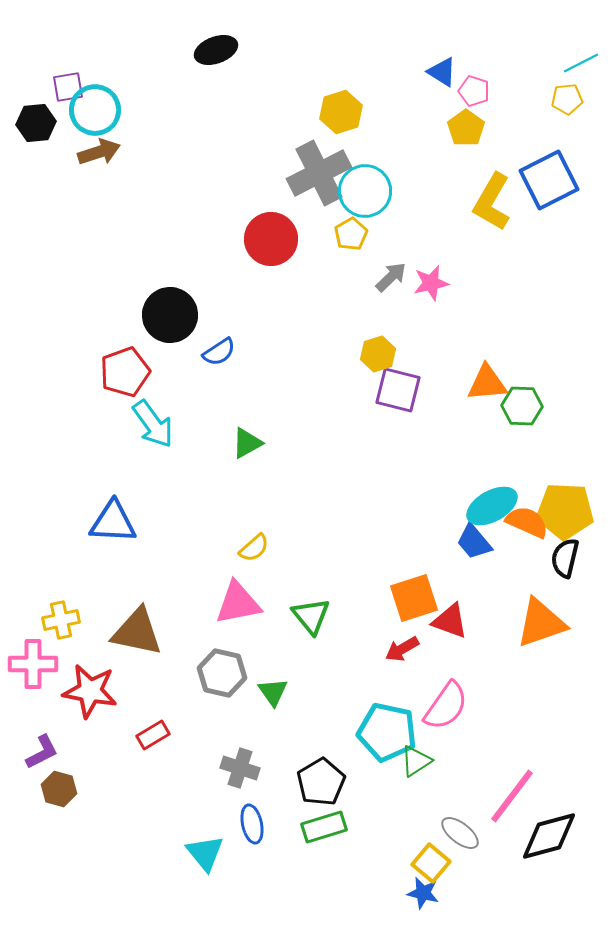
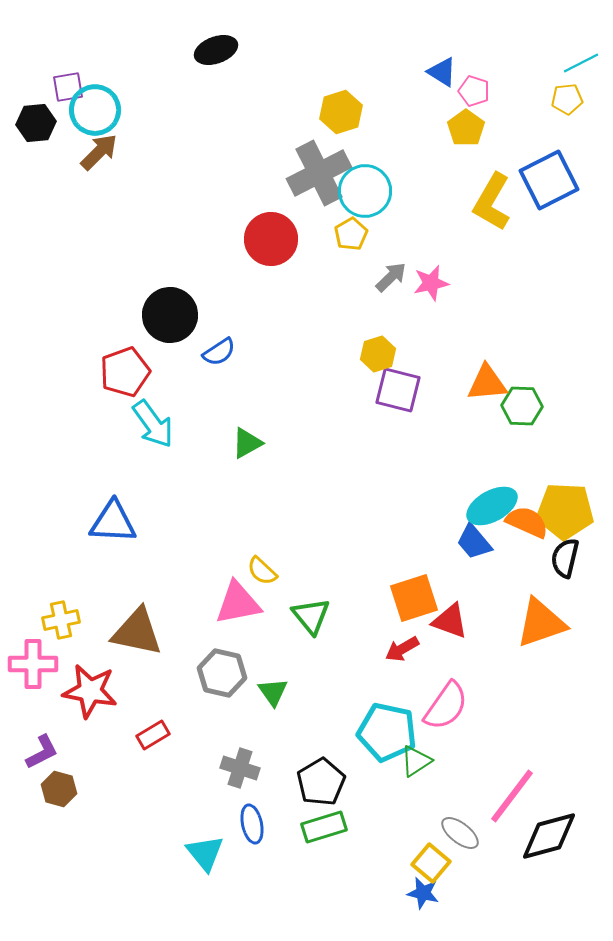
brown arrow at (99, 152): rotated 27 degrees counterclockwise
yellow semicircle at (254, 548): moved 8 px right, 23 px down; rotated 84 degrees clockwise
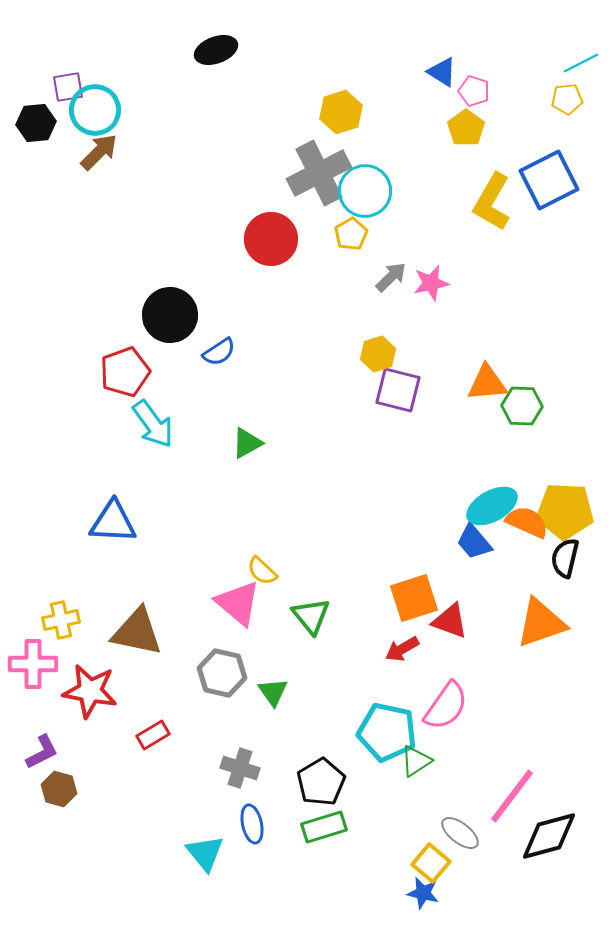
pink triangle at (238, 603): rotated 51 degrees clockwise
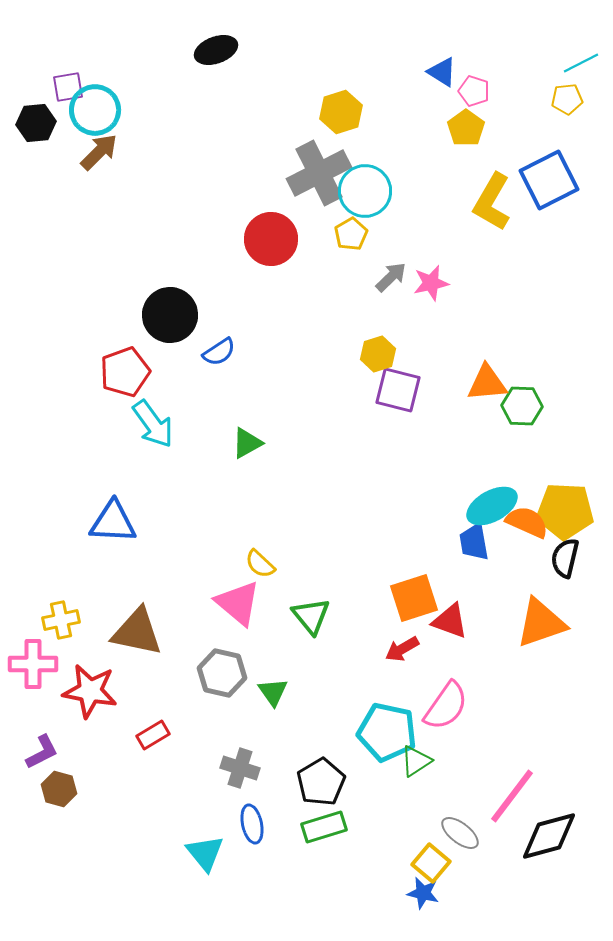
blue trapezoid at (474, 542): rotated 30 degrees clockwise
yellow semicircle at (262, 571): moved 2 px left, 7 px up
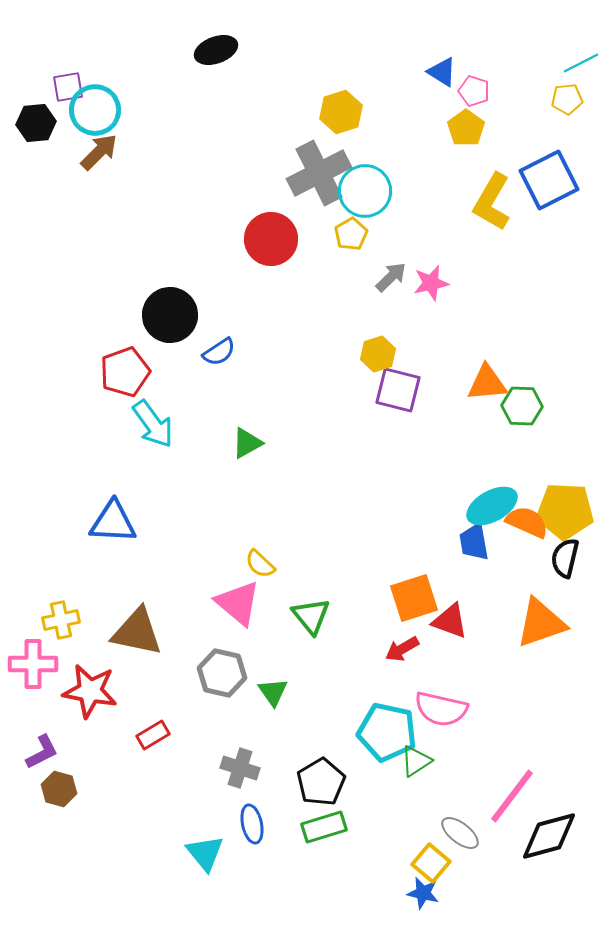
pink semicircle at (446, 706): moved 5 px left, 3 px down; rotated 68 degrees clockwise
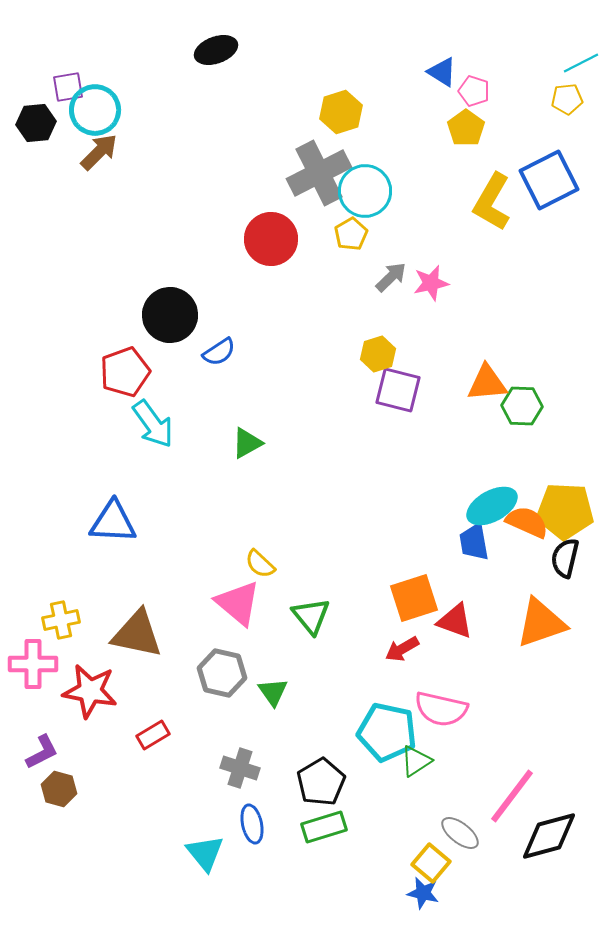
red triangle at (450, 621): moved 5 px right
brown triangle at (137, 632): moved 2 px down
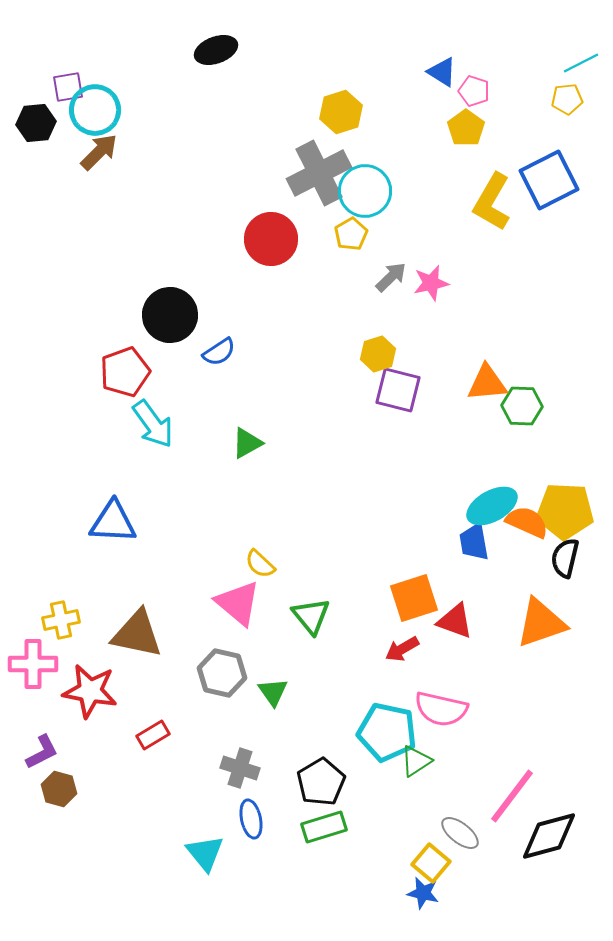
blue ellipse at (252, 824): moved 1 px left, 5 px up
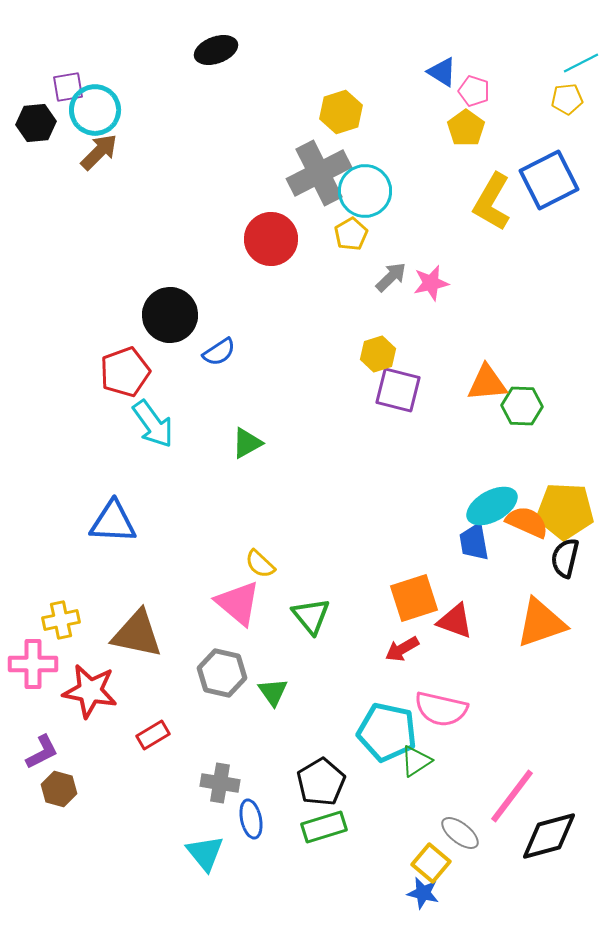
gray cross at (240, 768): moved 20 px left, 15 px down; rotated 9 degrees counterclockwise
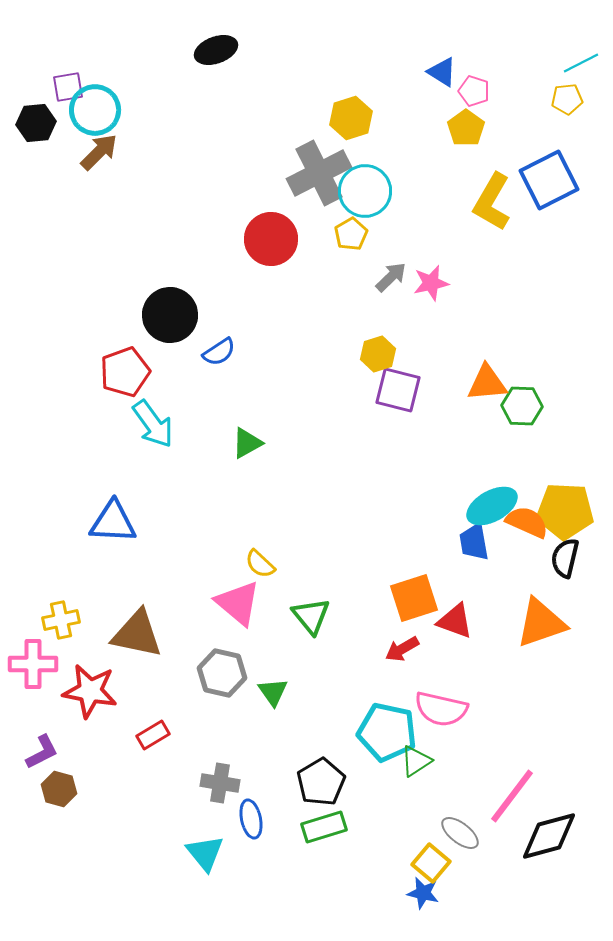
yellow hexagon at (341, 112): moved 10 px right, 6 px down
